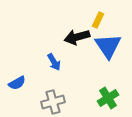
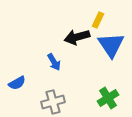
blue triangle: moved 3 px right, 1 px up
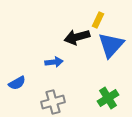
blue triangle: rotated 16 degrees clockwise
blue arrow: rotated 66 degrees counterclockwise
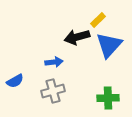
yellow rectangle: rotated 21 degrees clockwise
blue triangle: moved 2 px left
blue semicircle: moved 2 px left, 2 px up
green cross: rotated 30 degrees clockwise
gray cross: moved 11 px up
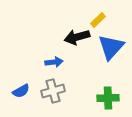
blue triangle: moved 2 px right, 2 px down
blue semicircle: moved 6 px right, 10 px down
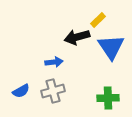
blue triangle: rotated 16 degrees counterclockwise
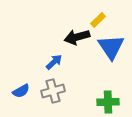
blue arrow: rotated 36 degrees counterclockwise
green cross: moved 4 px down
